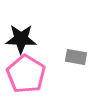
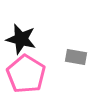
black star: rotated 12 degrees clockwise
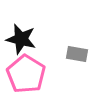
gray rectangle: moved 1 px right, 3 px up
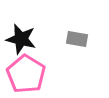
gray rectangle: moved 15 px up
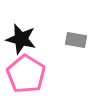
gray rectangle: moved 1 px left, 1 px down
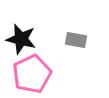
pink pentagon: moved 6 px right; rotated 15 degrees clockwise
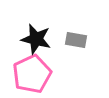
black star: moved 15 px right
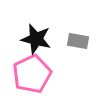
gray rectangle: moved 2 px right, 1 px down
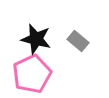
gray rectangle: rotated 30 degrees clockwise
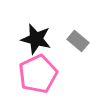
pink pentagon: moved 6 px right
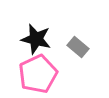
gray rectangle: moved 6 px down
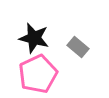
black star: moved 2 px left, 1 px up
